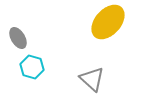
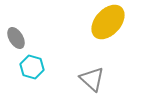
gray ellipse: moved 2 px left
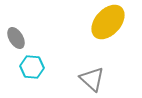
cyan hexagon: rotated 10 degrees counterclockwise
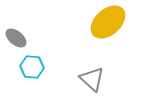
yellow ellipse: rotated 6 degrees clockwise
gray ellipse: rotated 20 degrees counterclockwise
